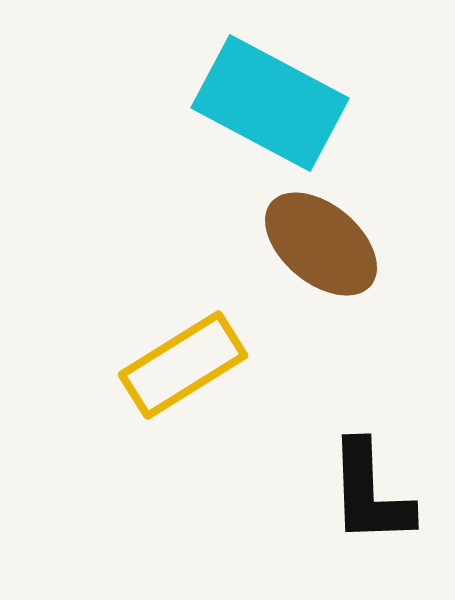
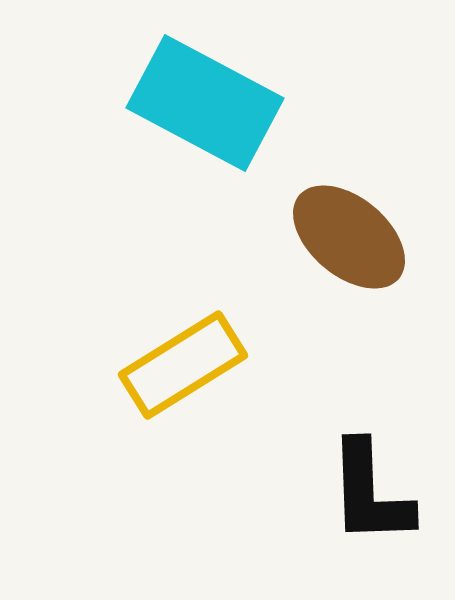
cyan rectangle: moved 65 px left
brown ellipse: moved 28 px right, 7 px up
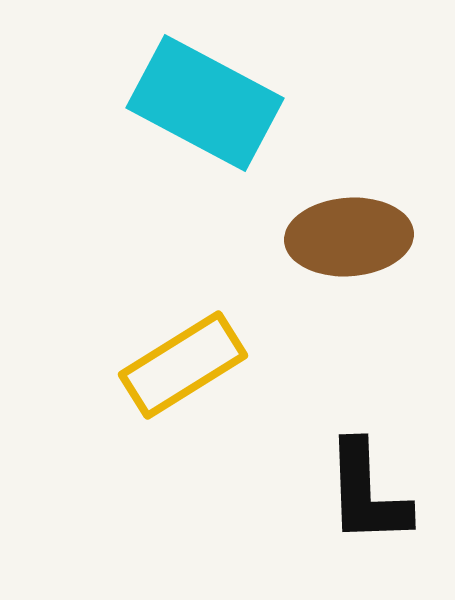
brown ellipse: rotated 44 degrees counterclockwise
black L-shape: moved 3 px left
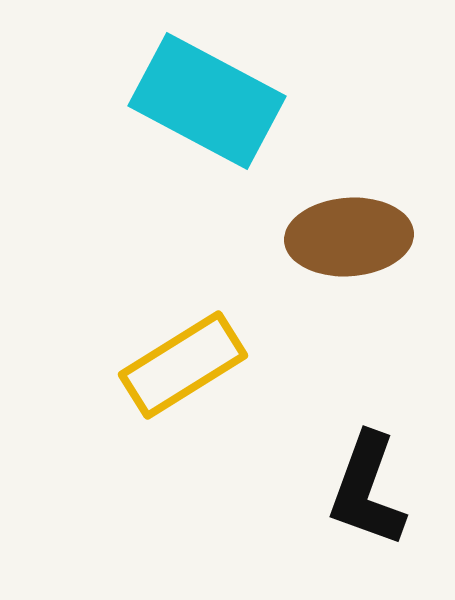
cyan rectangle: moved 2 px right, 2 px up
black L-shape: moved 3 px up; rotated 22 degrees clockwise
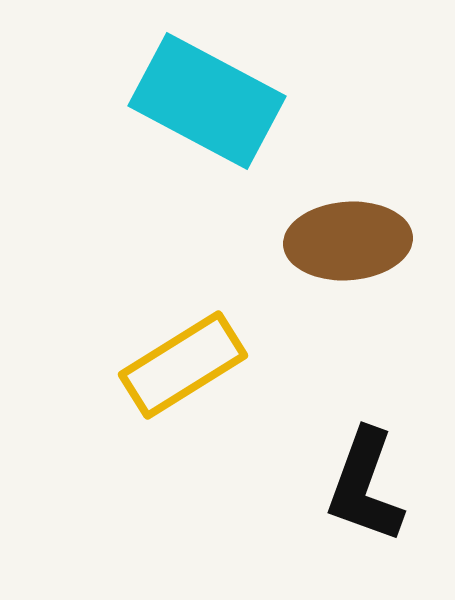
brown ellipse: moved 1 px left, 4 px down
black L-shape: moved 2 px left, 4 px up
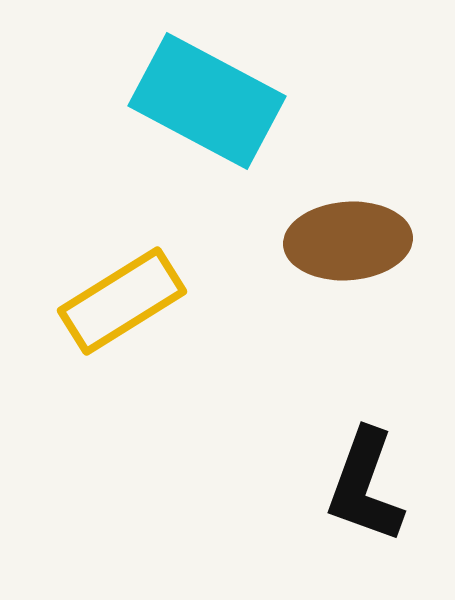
yellow rectangle: moved 61 px left, 64 px up
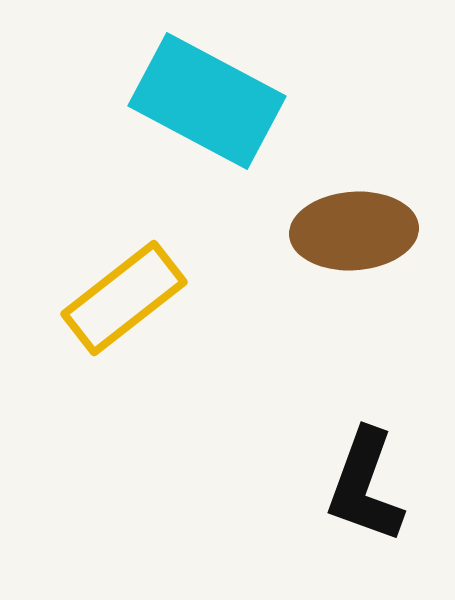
brown ellipse: moved 6 px right, 10 px up
yellow rectangle: moved 2 px right, 3 px up; rotated 6 degrees counterclockwise
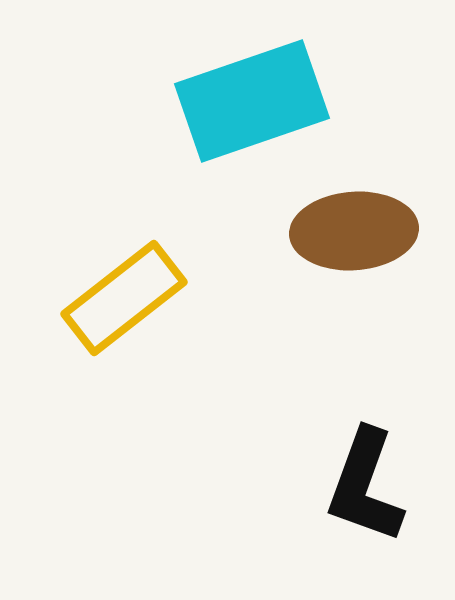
cyan rectangle: moved 45 px right; rotated 47 degrees counterclockwise
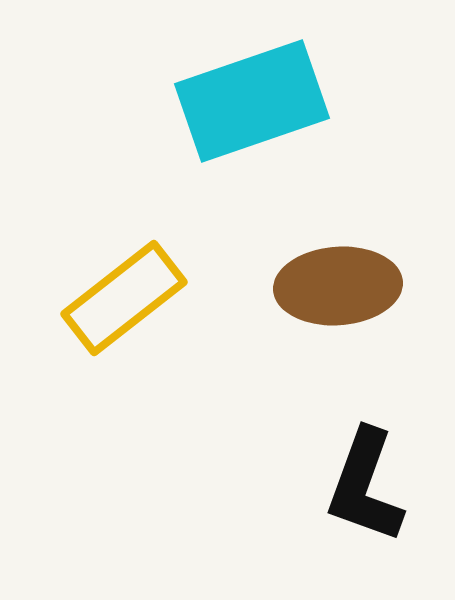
brown ellipse: moved 16 px left, 55 px down
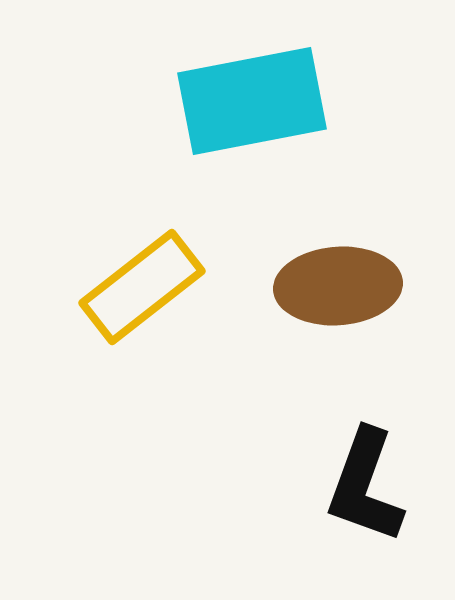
cyan rectangle: rotated 8 degrees clockwise
yellow rectangle: moved 18 px right, 11 px up
